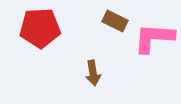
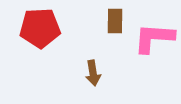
brown rectangle: rotated 65 degrees clockwise
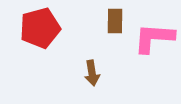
red pentagon: rotated 12 degrees counterclockwise
brown arrow: moved 1 px left
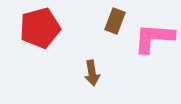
brown rectangle: rotated 20 degrees clockwise
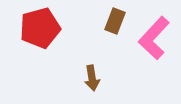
pink L-shape: rotated 51 degrees counterclockwise
brown arrow: moved 5 px down
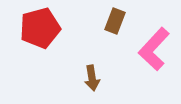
pink L-shape: moved 11 px down
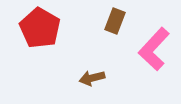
red pentagon: rotated 27 degrees counterclockwise
brown arrow: rotated 85 degrees clockwise
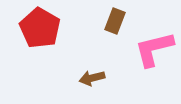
pink L-shape: rotated 33 degrees clockwise
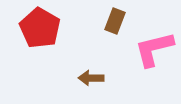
brown arrow: moved 1 px left; rotated 15 degrees clockwise
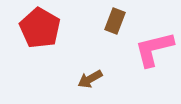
brown arrow: moved 1 px left, 1 px down; rotated 30 degrees counterclockwise
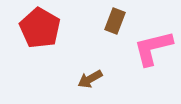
pink L-shape: moved 1 px left, 1 px up
